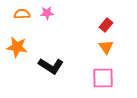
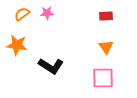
orange semicircle: rotated 35 degrees counterclockwise
red rectangle: moved 9 px up; rotated 48 degrees clockwise
orange star: moved 2 px up
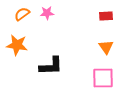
black L-shape: rotated 35 degrees counterclockwise
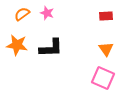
pink star: rotated 24 degrees clockwise
orange triangle: moved 2 px down
black L-shape: moved 18 px up
pink square: rotated 25 degrees clockwise
